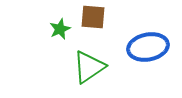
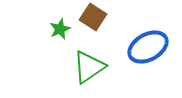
brown square: rotated 28 degrees clockwise
blue ellipse: rotated 18 degrees counterclockwise
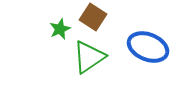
blue ellipse: rotated 51 degrees clockwise
green triangle: moved 10 px up
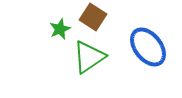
blue ellipse: rotated 30 degrees clockwise
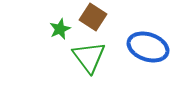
blue ellipse: rotated 33 degrees counterclockwise
green triangle: rotated 33 degrees counterclockwise
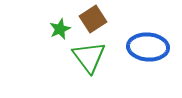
brown square: moved 2 px down; rotated 24 degrees clockwise
blue ellipse: rotated 15 degrees counterclockwise
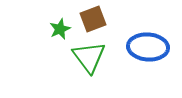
brown square: rotated 12 degrees clockwise
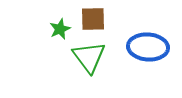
brown square: rotated 20 degrees clockwise
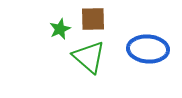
blue ellipse: moved 2 px down
green triangle: rotated 12 degrees counterclockwise
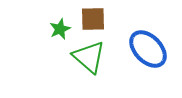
blue ellipse: rotated 42 degrees clockwise
